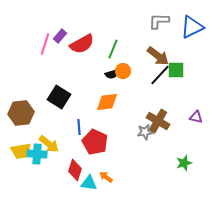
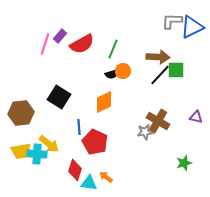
gray L-shape: moved 13 px right
brown arrow: moved 1 px down; rotated 35 degrees counterclockwise
orange diamond: moved 3 px left; rotated 20 degrees counterclockwise
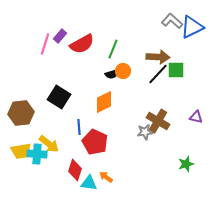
gray L-shape: rotated 40 degrees clockwise
black line: moved 2 px left, 1 px up
green star: moved 2 px right, 1 px down
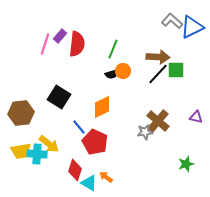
red semicircle: moved 5 px left; rotated 55 degrees counterclockwise
orange diamond: moved 2 px left, 5 px down
brown cross: rotated 10 degrees clockwise
blue line: rotated 35 degrees counterclockwise
cyan triangle: rotated 24 degrees clockwise
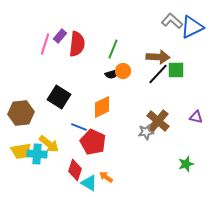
blue line: rotated 28 degrees counterclockwise
gray star: moved 1 px right
red pentagon: moved 2 px left
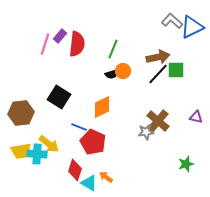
brown arrow: rotated 15 degrees counterclockwise
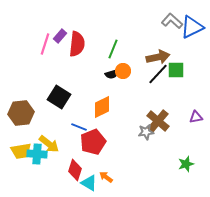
purple triangle: rotated 24 degrees counterclockwise
red pentagon: rotated 25 degrees clockwise
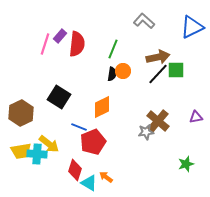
gray L-shape: moved 28 px left
black semicircle: rotated 64 degrees counterclockwise
brown hexagon: rotated 20 degrees counterclockwise
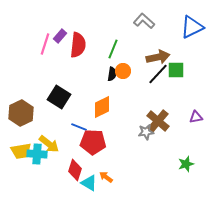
red semicircle: moved 1 px right, 1 px down
red pentagon: rotated 25 degrees clockwise
